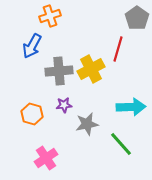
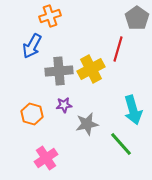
cyan arrow: moved 2 px right, 3 px down; rotated 76 degrees clockwise
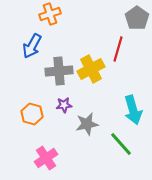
orange cross: moved 2 px up
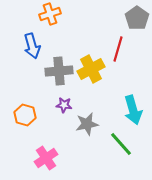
blue arrow: rotated 45 degrees counterclockwise
purple star: rotated 14 degrees clockwise
orange hexagon: moved 7 px left, 1 px down
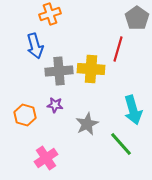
blue arrow: moved 3 px right
yellow cross: rotated 32 degrees clockwise
purple star: moved 9 px left
gray star: rotated 15 degrees counterclockwise
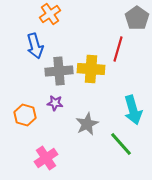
orange cross: rotated 15 degrees counterclockwise
purple star: moved 2 px up
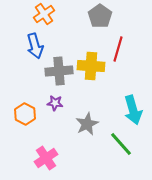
orange cross: moved 6 px left
gray pentagon: moved 37 px left, 2 px up
yellow cross: moved 3 px up
orange hexagon: moved 1 px up; rotated 10 degrees clockwise
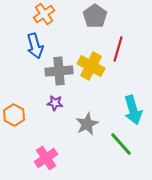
gray pentagon: moved 5 px left
yellow cross: rotated 24 degrees clockwise
orange hexagon: moved 11 px left, 1 px down
